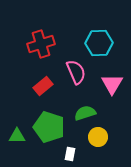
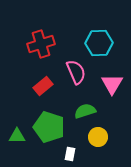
green semicircle: moved 2 px up
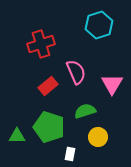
cyan hexagon: moved 18 px up; rotated 16 degrees counterclockwise
red rectangle: moved 5 px right
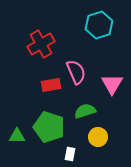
red cross: rotated 12 degrees counterclockwise
red rectangle: moved 3 px right, 1 px up; rotated 30 degrees clockwise
